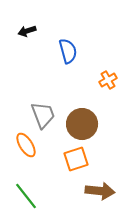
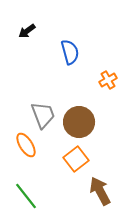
black arrow: rotated 18 degrees counterclockwise
blue semicircle: moved 2 px right, 1 px down
brown circle: moved 3 px left, 2 px up
orange square: rotated 20 degrees counterclockwise
brown arrow: rotated 124 degrees counterclockwise
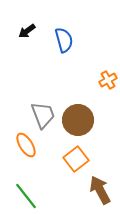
blue semicircle: moved 6 px left, 12 px up
brown circle: moved 1 px left, 2 px up
brown arrow: moved 1 px up
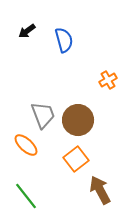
orange ellipse: rotated 15 degrees counterclockwise
